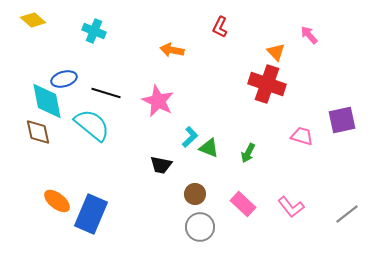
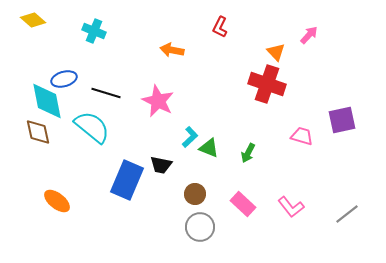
pink arrow: rotated 84 degrees clockwise
cyan semicircle: moved 2 px down
blue rectangle: moved 36 px right, 34 px up
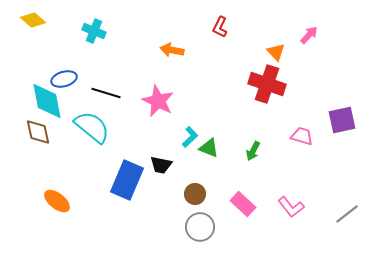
green arrow: moved 5 px right, 2 px up
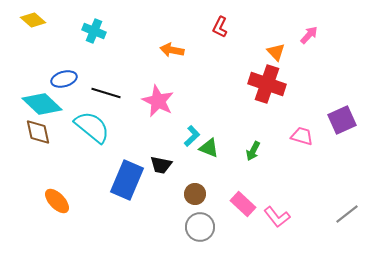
cyan diamond: moved 5 px left, 3 px down; rotated 36 degrees counterclockwise
purple square: rotated 12 degrees counterclockwise
cyan L-shape: moved 2 px right, 1 px up
orange ellipse: rotated 8 degrees clockwise
pink L-shape: moved 14 px left, 10 px down
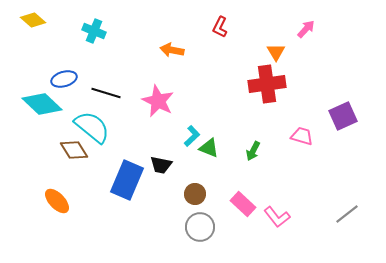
pink arrow: moved 3 px left, 6 px up
orange triangle: rotated 12 degrees clockwise
red cross: rotated 27 degrees counterclockwise
purple square: moved 1 px right, 4 px up
brown diamond: moved 36 px right, 18 px down; rotated 20 degrees counterclockwise
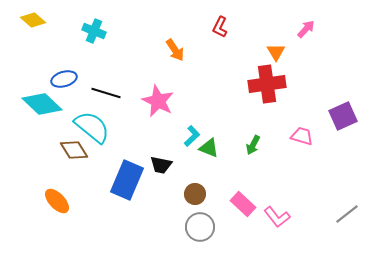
orange arrow: moved 3 px right; rotated 135 degrees counterclockwise
green arrow: moved 6 px up
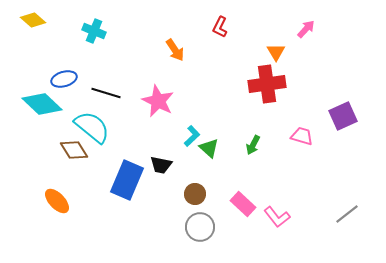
green triangle: rotated 20 degrees clockwise
